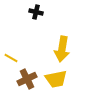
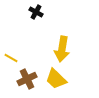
black cross: rotated 16 degrees clockwise
yellow trapezoid: rotated 55 degrees clockwise
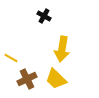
black cross: moved 8 px right, 4 px down
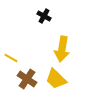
brown cross: rotated 30 degrees counterclockwise
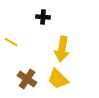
black cross: moved 1 px left, 1 px down; rotated 24 degrees counterclockwise
yellow line: moved 16 px up
yellow trapezoid: moved 2 px right
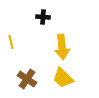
yellow line: rotated 48 degrees clockwise
yellow arrow: moved 2 px up; rotated 15 degrees counterclockwise
yellow trapezoid: moved 5 px right, 1 px up
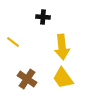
yellow line: moved 2 px right; rotated 40 degrees counterclockwise
yellow trapezoid: rotated 10 degrees clockwise
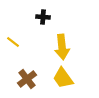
brown cross: rotated 18 degrees clockwise
